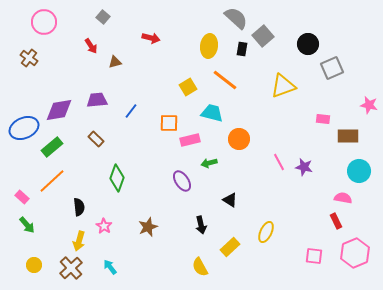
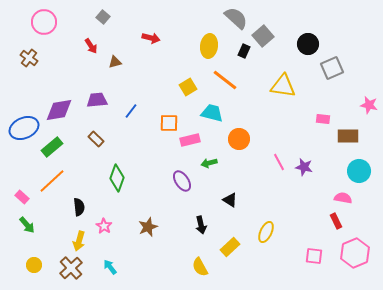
black rectangle at (242, 49): moved 2 px right, 2 px down; rotated 16 degrees clockwise
yellow triangle at (283, 86): rotated 28 degrees clockwise
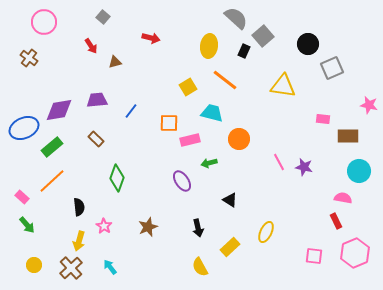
black arrow at (201, 225): moved 3 px left, 3 px down
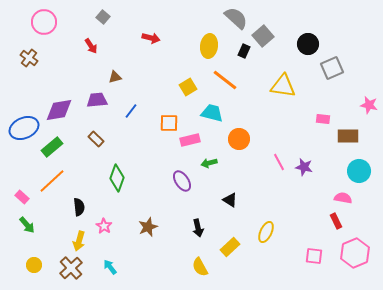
brown triangle at (115, 62): moved 15 px down
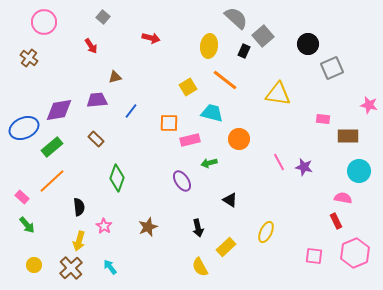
yellow triangle at (283, 86): moved 5 px left, 8 px down
yellow rectangle at (230, 247): moved 4 px left
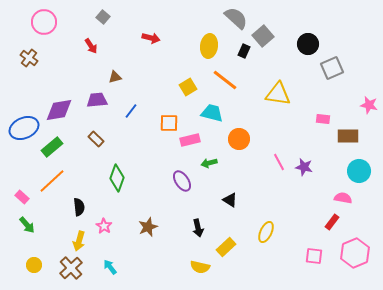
red rectangle at (336, 221): moved 4 px left, 1 px down; rotated 63 degrees clockwise
yellow semicircle at (200, 267): rotated 48 degrees counterclockwise
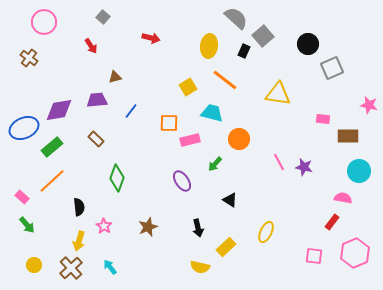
green arrow at (209, 163): moved 6 px right, 1 px down; rotated 35 degrees counterclockwise
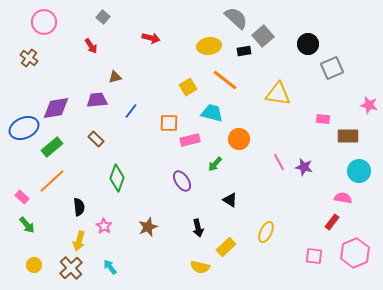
yellow ellipse at (209, 46): rotated 75 degrees clockwise
black rectangle at (244, 51): rotated 56 degrees clockwise
purple diamond at (59, 110): moved 3 px left, 2 px up
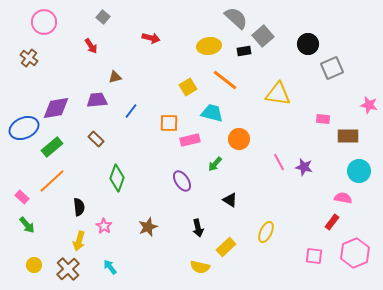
brown cross at (71, 268): moved 3 px left, 1 px down
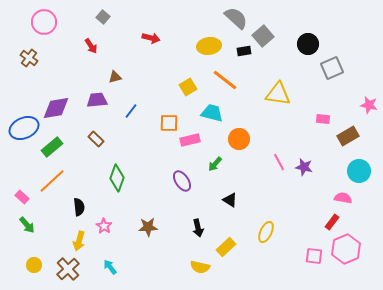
brown rectangle at (348, 136): rotated 30 degrees counterclockwise
brown star at (148, 227): rotated 18 degrees clockwise
pink hexagon at (355, 253): moved 9 px left, 4 px up
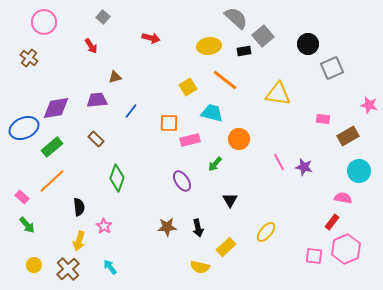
black triangle at (230, 200): rotated 28 degrees clockwise
brown star at (148, 227): moved 19 px right
yellow ellipse at (266, 232): rotated 15 degrees clockwise
